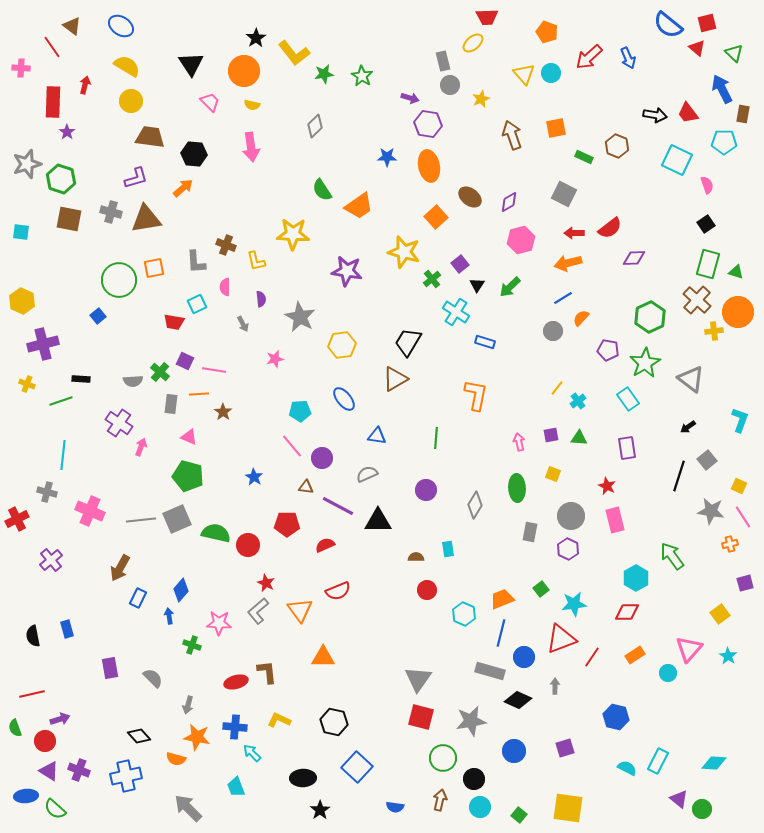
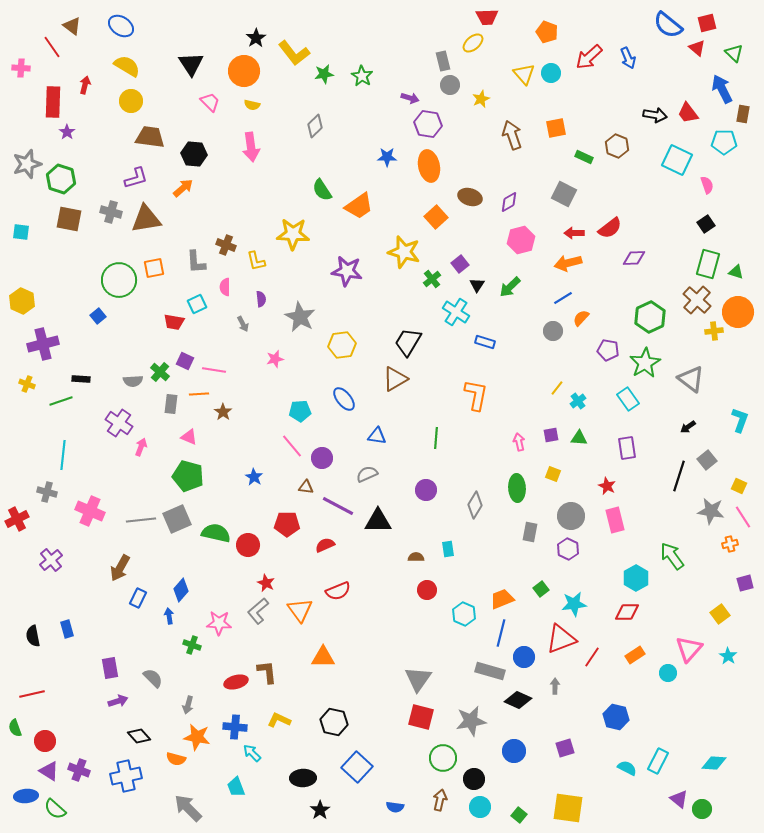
brown ellipse at (470, 197): rotated 20 degrees counterclockwise
purple arrow at (60, 719): moved 58 px right, 18 px up
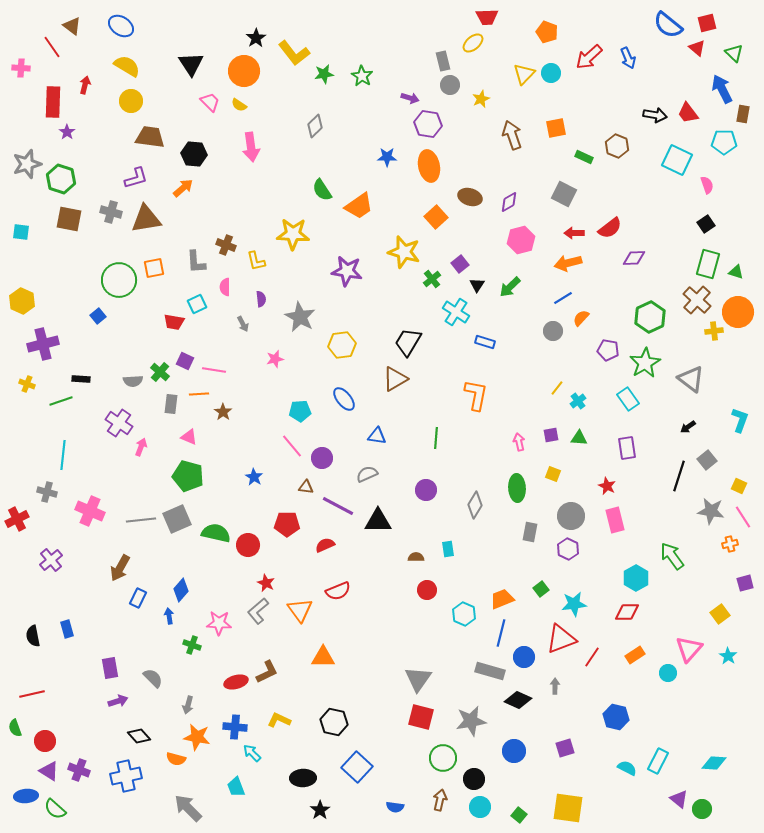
yellow triangle at (524, 74): rotated 25 degrees clockwise
yellow semicircle at (252, 105): moved 13 px left; rotated 21 degrees clockwise
brown L-shape at (267, 672): rotated 70 degrees clockwise
